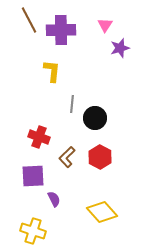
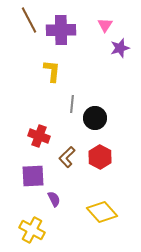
red cross: moved 1 px up
yellow cross: moved 1 px left, 1 px up; rotated 10 degrees clockwise
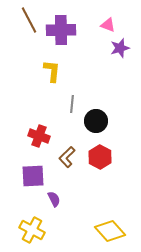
pink triangle: moved 3 px right; rotated 42 degrees counterclockwise
black circle: moved 1 px right, 3 px down
yellow diamond: moved 8 px right, 19 px down
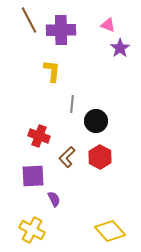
purple star: rotated 18 degrees counterclockwise
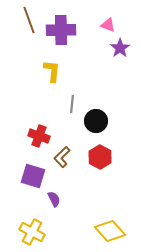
brown line: rotated 8 degrees clockwise
brown L-shape: moved 5 px left
purple square: rotated 20 degrees clockwise
yellow cross: moved 2 px down
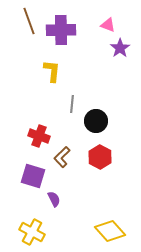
brown line: moved 1 px down
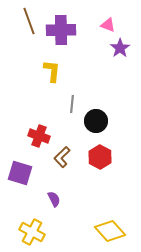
purple square: moved 13 px left, 3 px up
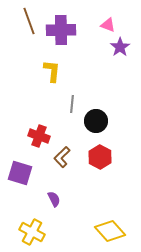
purple star: moved 1 px up
